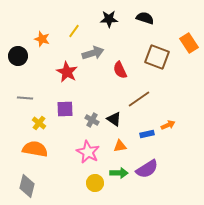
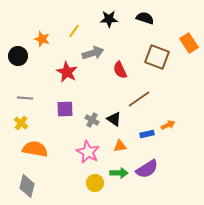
yellow cross: moved 18 px left
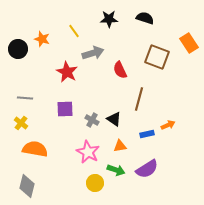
yellow line: rotated 72 degrees counterclockwise
black circle: moved 7 px up
brown line: rotated 40 degrees counterclockwise
green arrow: moved 3 px left, 3 px up; rotated 18 degrees clockwise
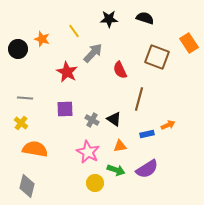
gray arrow: rotated 30 degrees counterclockwise
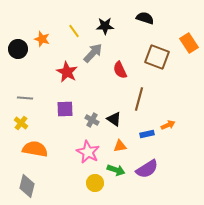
black star: moved 4 px left, 7 px down
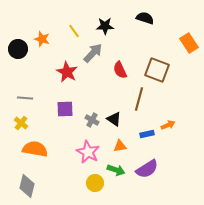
brown square: moved 13 px down
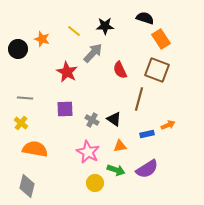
yellow line: rotated 16 degrees counterclockwise
orange rectangle: moved 28 px left, 4 px up
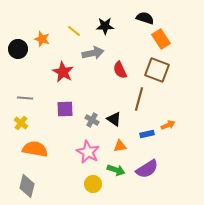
gray arrow: rotated 35 degrees clockwise
red star: moved 4 px left
yellow circle: moved 2 px left, 1 px down
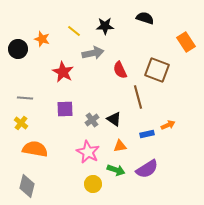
orange rectangle: moved 25 px right, 3 px down
brown line: moved 1 px left, 2 px up; rotated 30 degrees counterclockwise
gray cross: rotated 24 degrees clockwise
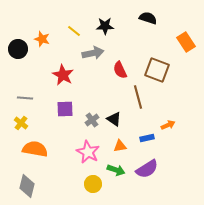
black semicircle: moved 3 px right
red star: moved 3 px down
blue rectangle: moved 4 px down
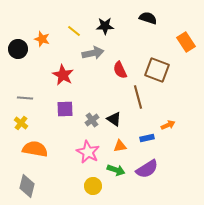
yellow circle: moved 2 px down
